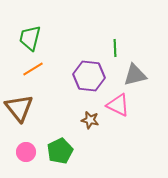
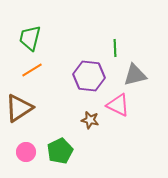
orange line: moved 1 px left, 1 px down
brown triangle: rotated 36 degrees clockwise
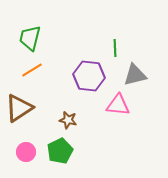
pink triangle: rotated 20 degrees counterclockwise
brown star: moved 22 px left
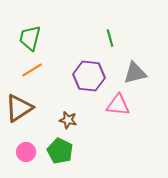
green line: moved 5 px left, 10 px up; rotated 12 degrees counterclockwise
gray triangle: moved 2 px up
green pentagon: rotated 20 degrees counterclockwise
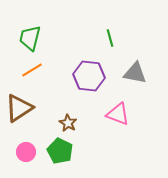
gray triangle: rotated 25 degrees clockwise
pink triangle: moved 9 px down; rotated 15 degrees clockwise
brown star: moved 3 px down; rotated 18 degrees clockwise
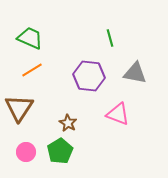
green trapezoid: rotated 100 degrees clockwise
brown triangle: rotated 24 degrees counterclockwise
green pentagon: rotated 15 degrees clockwise
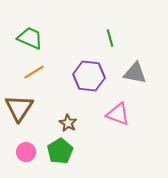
orange line: moved 2 px right, 2 px down
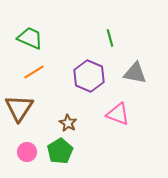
purple hexagon: rotated 16 degrees clockwise
pink circle: moved 1 px right
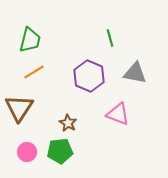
green trapezoid: moved 2 px down; rotated 80 degrees clockwise
green pentagon: rotated 25 degrees clockwise
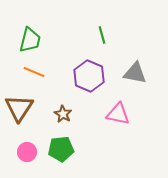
green line: moved 8 px left, 3 px up
orange line: rotated 55 degrees clockwise
pink triangle: rotated 10 degrees counterclockwise
brown star: moved 5 px left, 9 px up
green pentagon: moved 1 px right, 2 px up
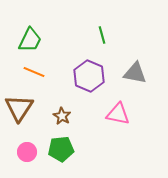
green trapezoid: rotated 12 degrees clockwise
brown star: moved 1 px left, 2 px down
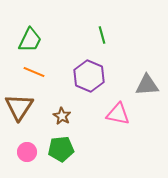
gray triangle: moved 12 px right, 12 px down; rotated 15 degrees counterclockwise
brown triangle: moved 1 px up
